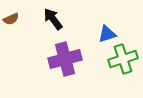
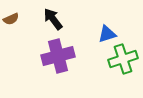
purple cross: moved 7 px left, 3 px up
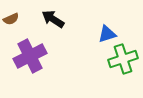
black arrow: rotated 20 degrees counterclockwise
purple cross: moved 28 px left; rotated 12 degrees counterclockwise
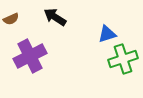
black arrow: moved 2 px right, 2 px up
